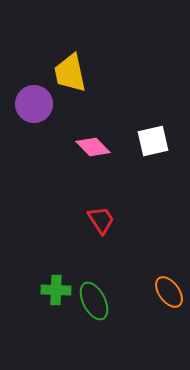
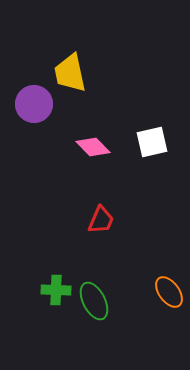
white square: moved 1 px left, 1 px down
red trapezoid: rotated 56 degrees clockwise
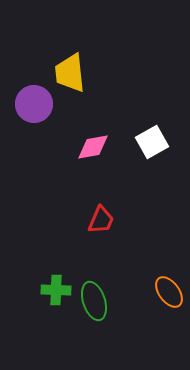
yellow trapezoid: rotated 6 degrees clockwise
white square: rotated 16 degrees counterclockwise
pink diamond: rotated 56 degrees counterclockwise
green ellipse: rotated 9 degrees clockwise
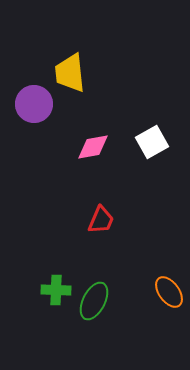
green ellipse: rotated 45 degrees clockwise
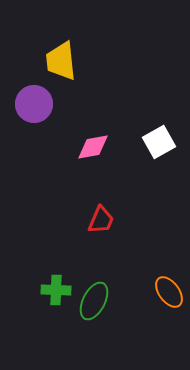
yellow trapezoid: moved 9 px left, 12 px up
white square: moved 7 px right
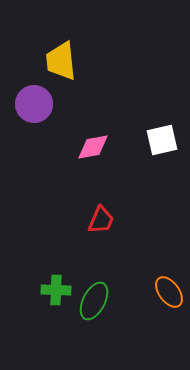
white square: moved 3 px right, 2 px up; rotated 16 degrees clockwise
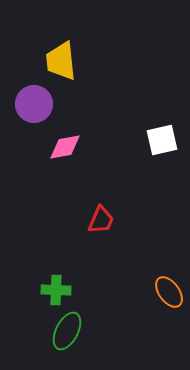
pink diamond: moved 28 px left
green ellipse: moved 27 px left, 30 px down
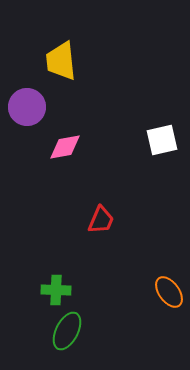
purple circle: moved 7 px left, 3 px down
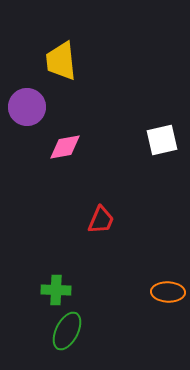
orange ellipse: moved 1 px left; rotated 52 degrees counterclockwise
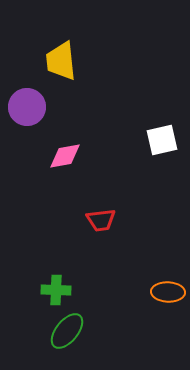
pink diamond: moved 9 px down
red trapezoid: rotated 60 degrees clockwise
green ellipse: rotated 12 degrees clockwise
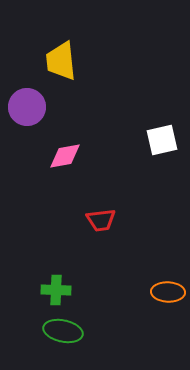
green ellipse: moved 4 px left; rotated 63 degrees clockwise
